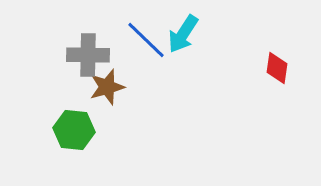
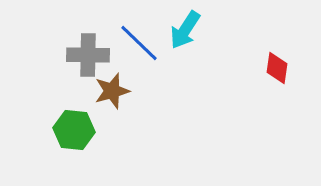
cyan arrow: moved 2 px right, 4 px up
blue line: moved 7 px left, 3 px down
brown star: moved 5 px right, 4 px down
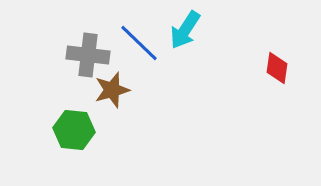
gray cross: rotated 6 degrees clockwise
brown star: moved 1 px up
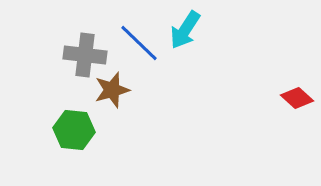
gray cross: moved 3 px left
red diamond: moved 20 px right, 30 px down; rotated 56 degrees counterclockwise
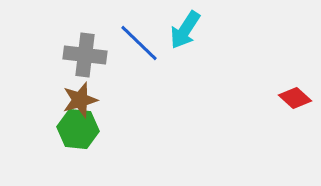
brown star: moved 32 px left, 10 px down
red diamond: moved 2 px left
green hexagon: moved 4 px right, 1 px up
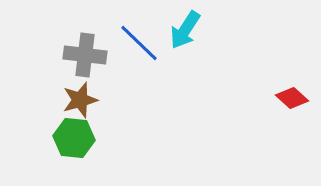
red diamond: moved 3 px left
green hexagon: moved 4 px left, 9 px down
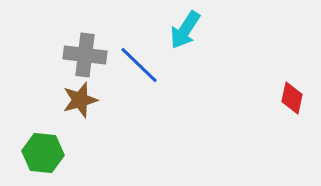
blue line: moved 22 px down
red diamond: rotated 60 degrees clockwise
green hexagon: moved 31 px left, 15 px down
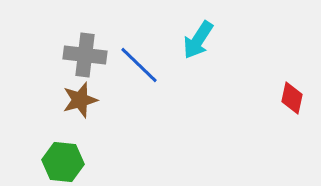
cyan arrow: moved 13 px right, 10 px down
green hexagon: moved 20 px right, 9 px down
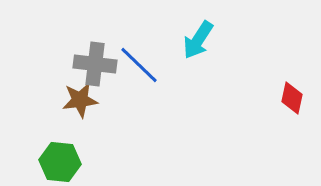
gray cross: moved 10 px right, 9 px down
brown star: rotated 9 degrees clockwise
green hexagon: moved 3 px left
